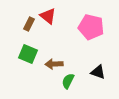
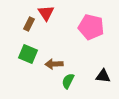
red triangle: moved 2 px left, 3 px up; rotated 18 degrees clockwise
black triangle: moved 5 px right, 4 px down; rotated 14 degrees counterclockwise
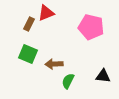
red triangle: rotated 42 degrees clockwise
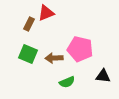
pink pentagon: moved 11 px left, 22 px down
brown arrow: moved 6 px up
green semicircle: moved 1 px left, 1 px down; rotated 140 degrees counterclockwise
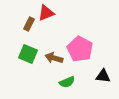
pink pentagon: rotated 15 degrees clockwise
brown arrow: rotated 18 degrees clockwise
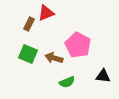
pink pentagon: moved 2 px left, 4 px up
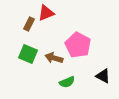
black triangle: rotated 21 degrees clockwise
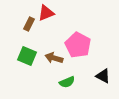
green square: moved 1 px left, 2 px down
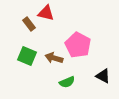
red triangle: rotated 36 degrees clockwise
brown rectangle: rotated 64 degrees counterclockwise
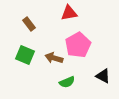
red triangle: moved 23 px right; rotated 24 degrees counterclockwise
pink pentagon: rotated 15 degrees clockwise
green square: moved 2 px left, 1 px up
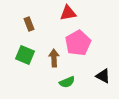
red triangle: moved 1 px left
brown rectangle: rotated 16 degrees clockwise
pink pentagon: moved 2 px up
brown arrow: rotated 72 degrees clockwise
